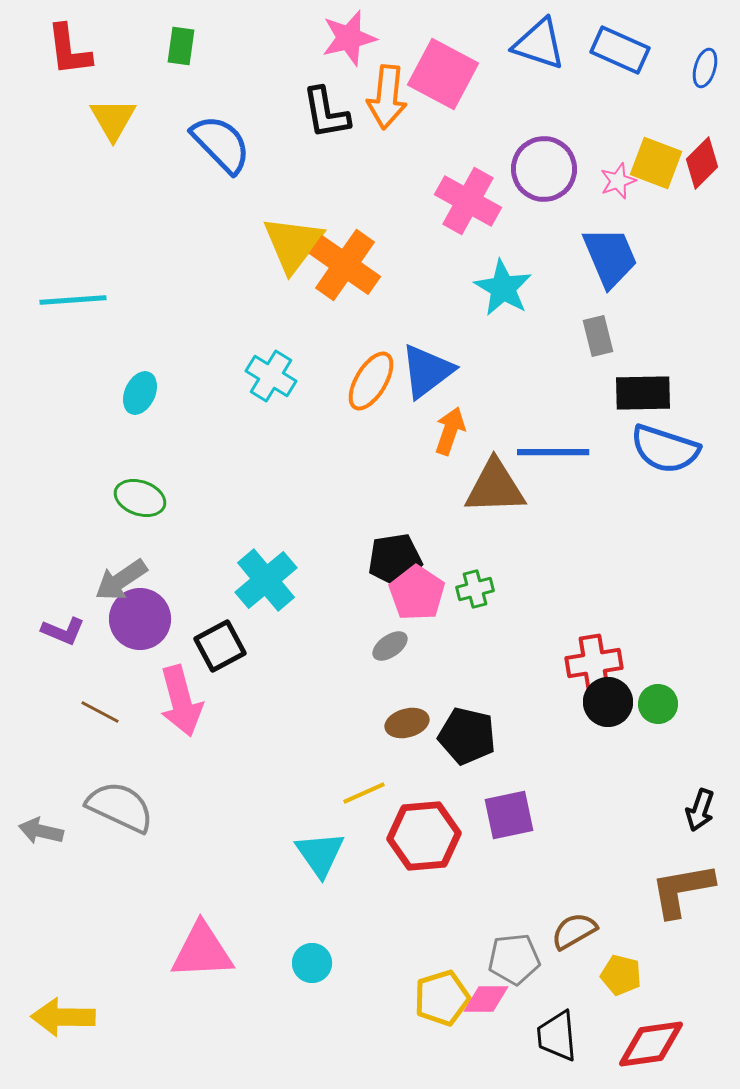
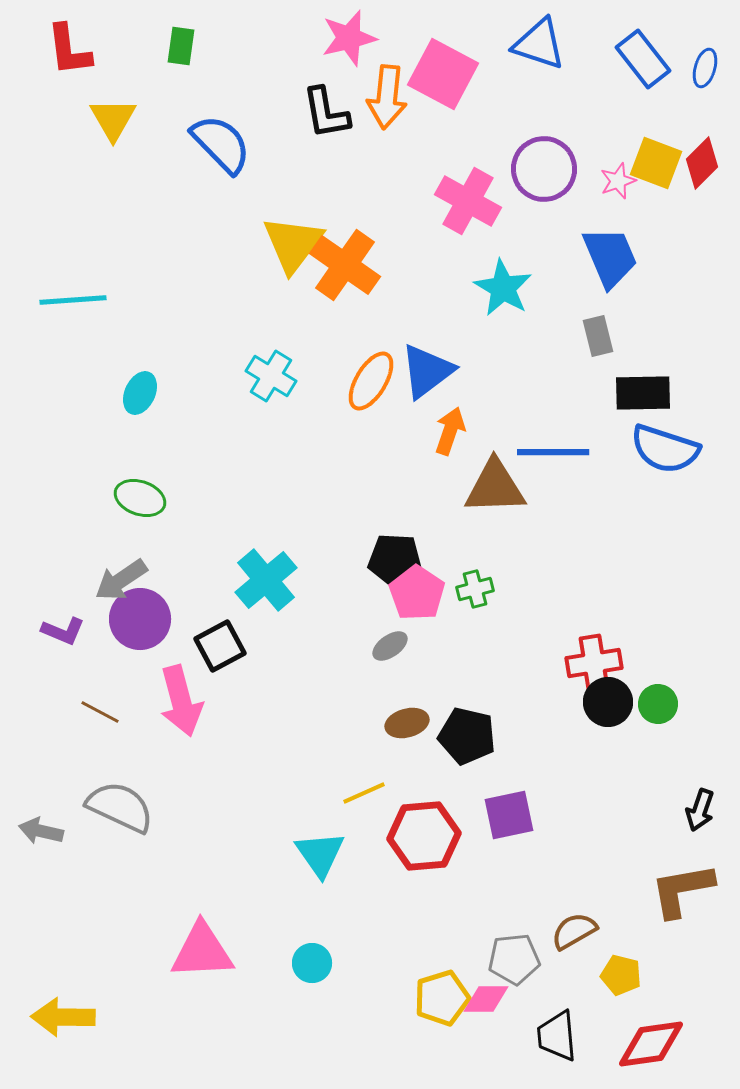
blue rectangle at (620, 50): moved 23 px right, 9 px down; rotated 28 degrees clockwise
black pentagon at (395, 560): rotated 12 degrees clockwise
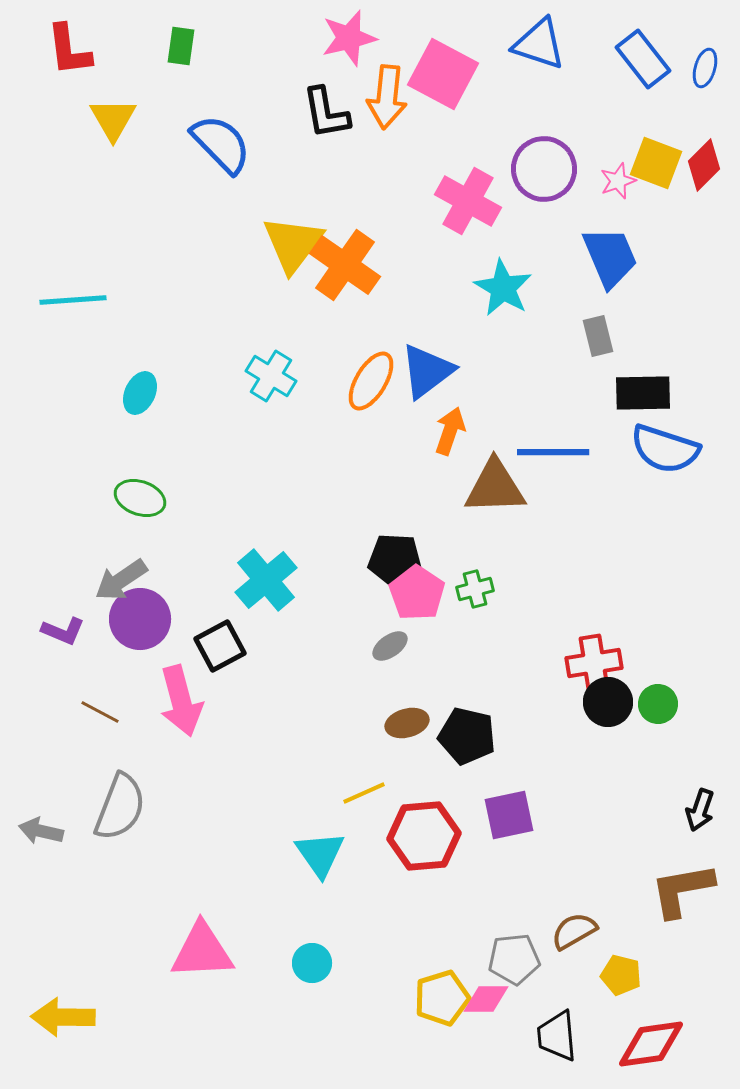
red diamond at (702, 163): moved 2 px right, 2 px down
gray semicircle at (120, 807): rotated 86 degrees clockwise
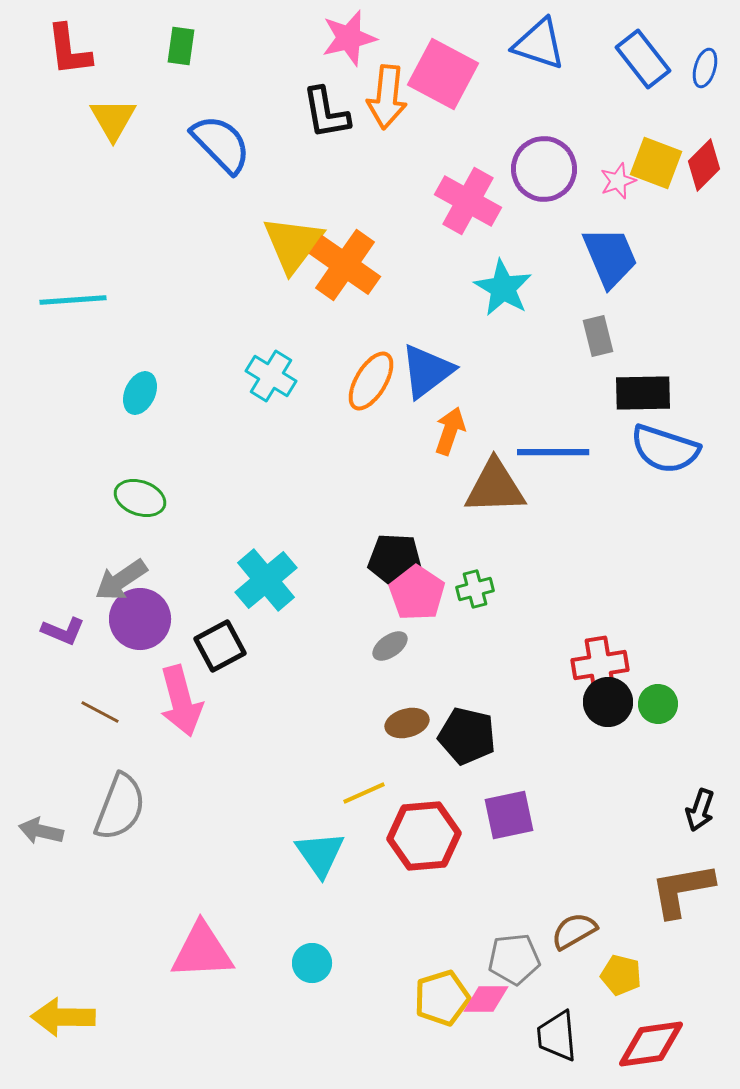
red cross at (594, 663): moved 6 px right, 2 px down
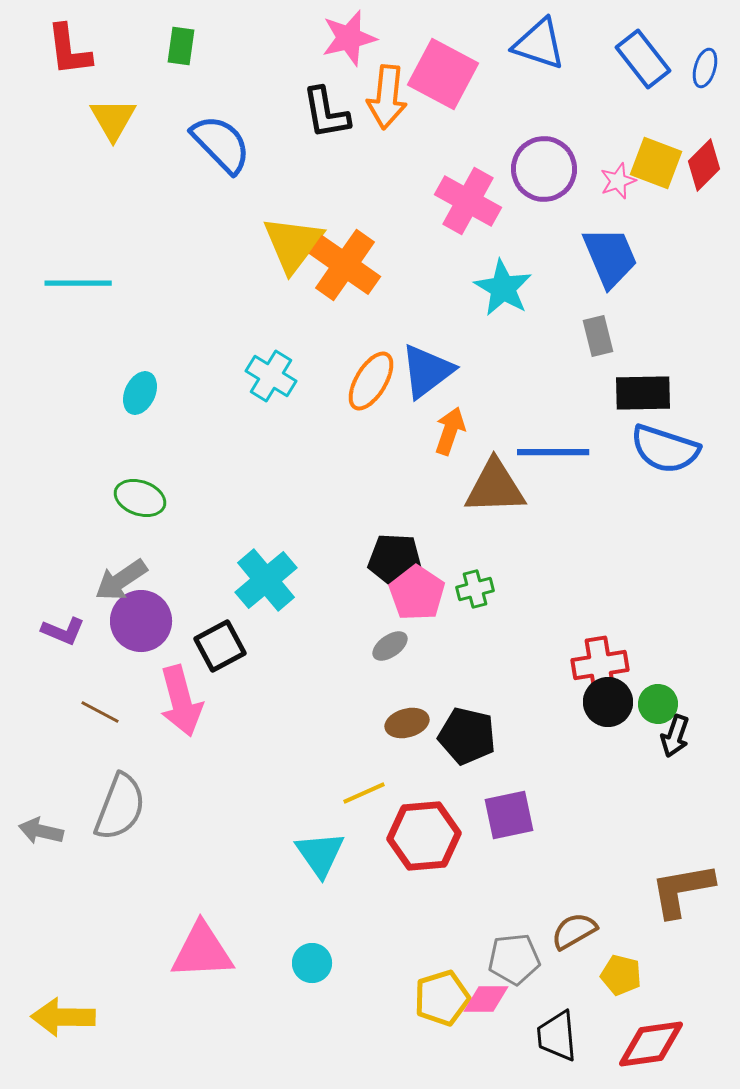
cyan line at (73, 300): moved 5 px right, 17 px up; rotated 4 degrees clockwise
purple circle at (140, 619): moved 1 px right, 2 px down
black arrow at (700, 810): moved 25 px left, 74 px up
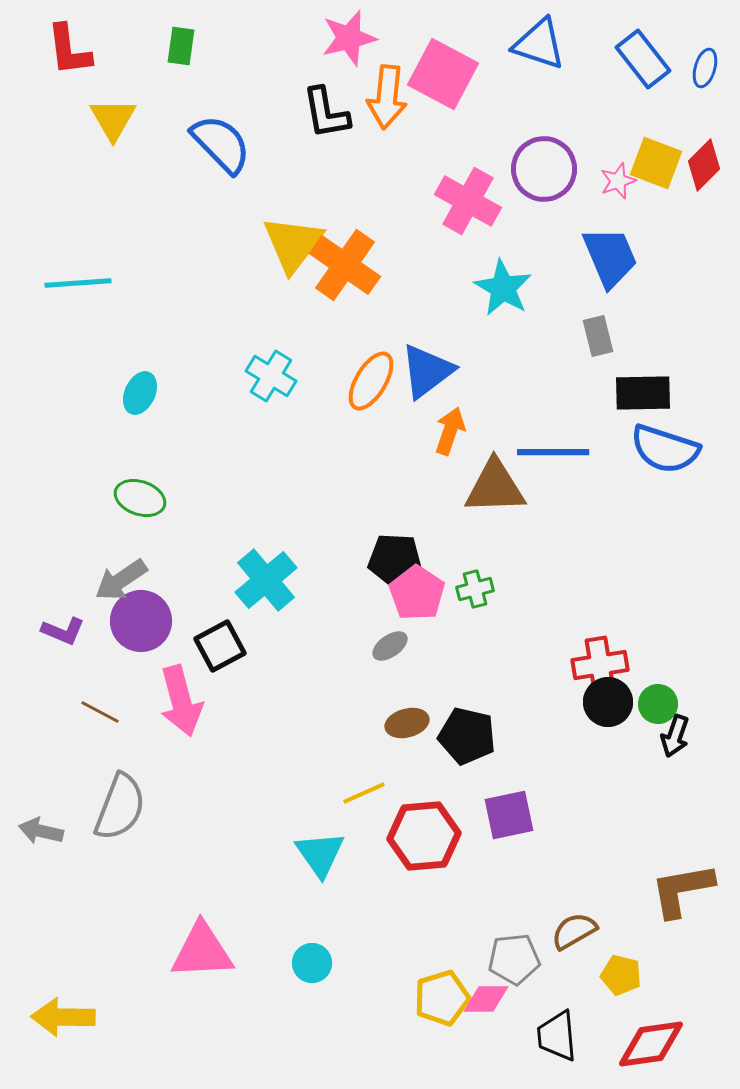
cyan line at (78, 283): rotated 4 degrees counterclockwise
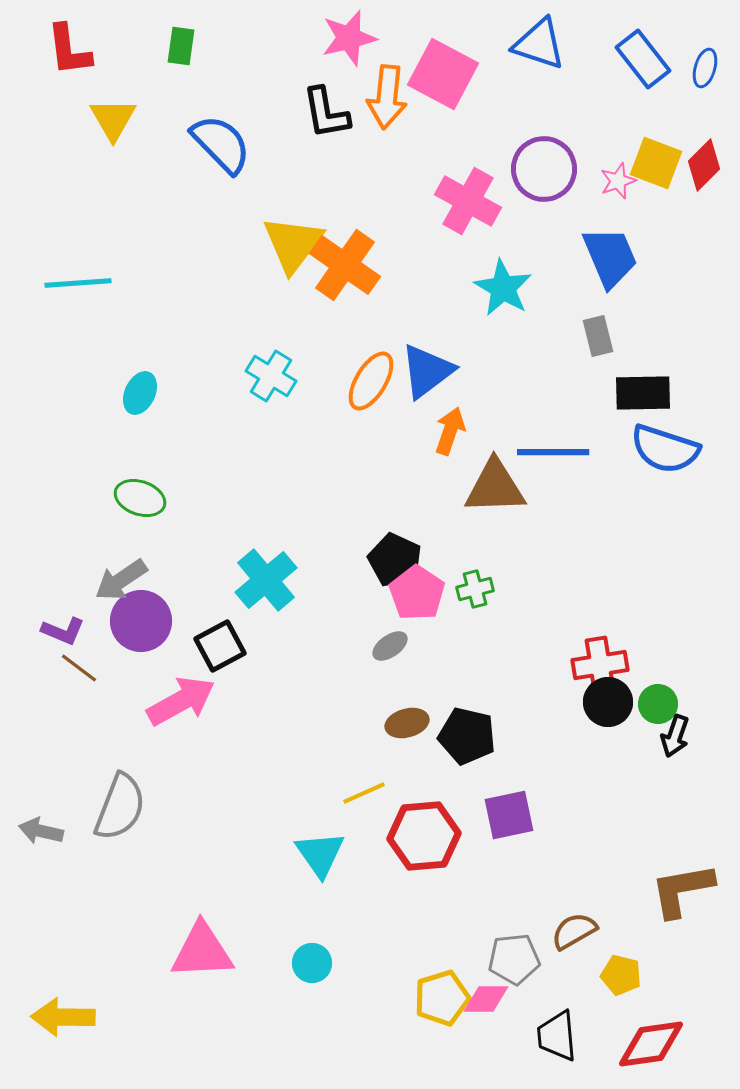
black pentagon at (395, 560): rotated 22 degrees clockwise
pink arrow at (181, 701): rotated 104 degrees counterclockwise
brown line at (100, 712): moved 21 px left, 44 px up; rotated 9 degrees clockwise
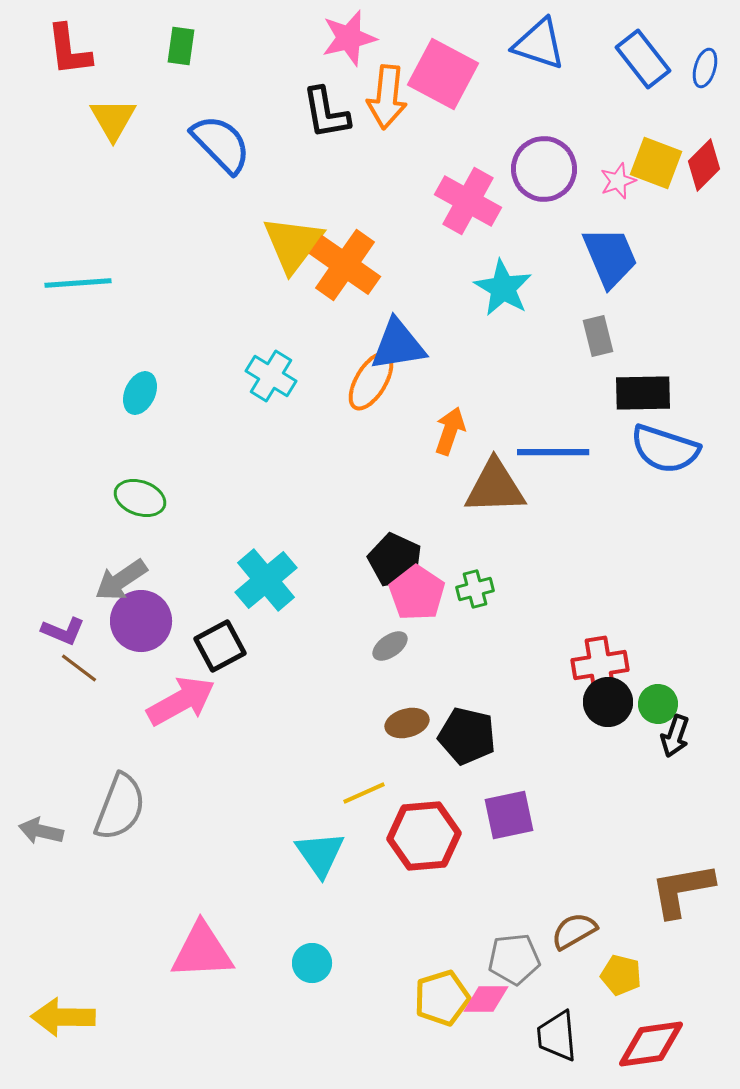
blue triangle at (427, 371): moved 29 px left, 26 px up; rotated 28 degrees clockwise
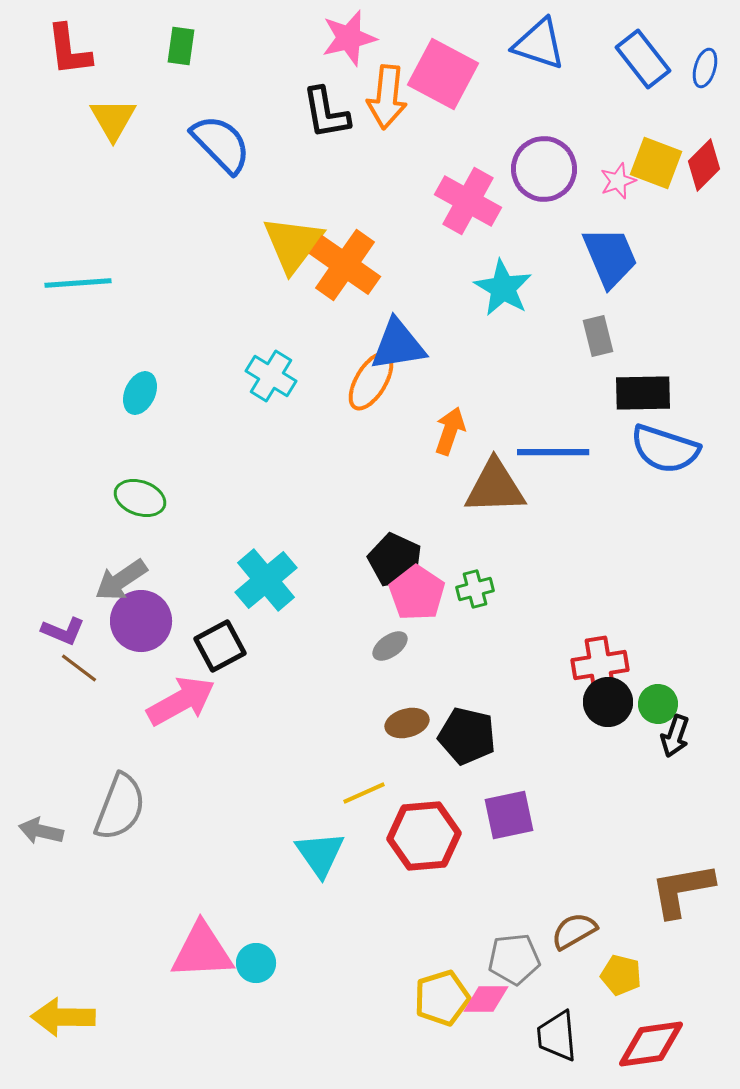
cyan circle at (312, 963): moved 56 px left
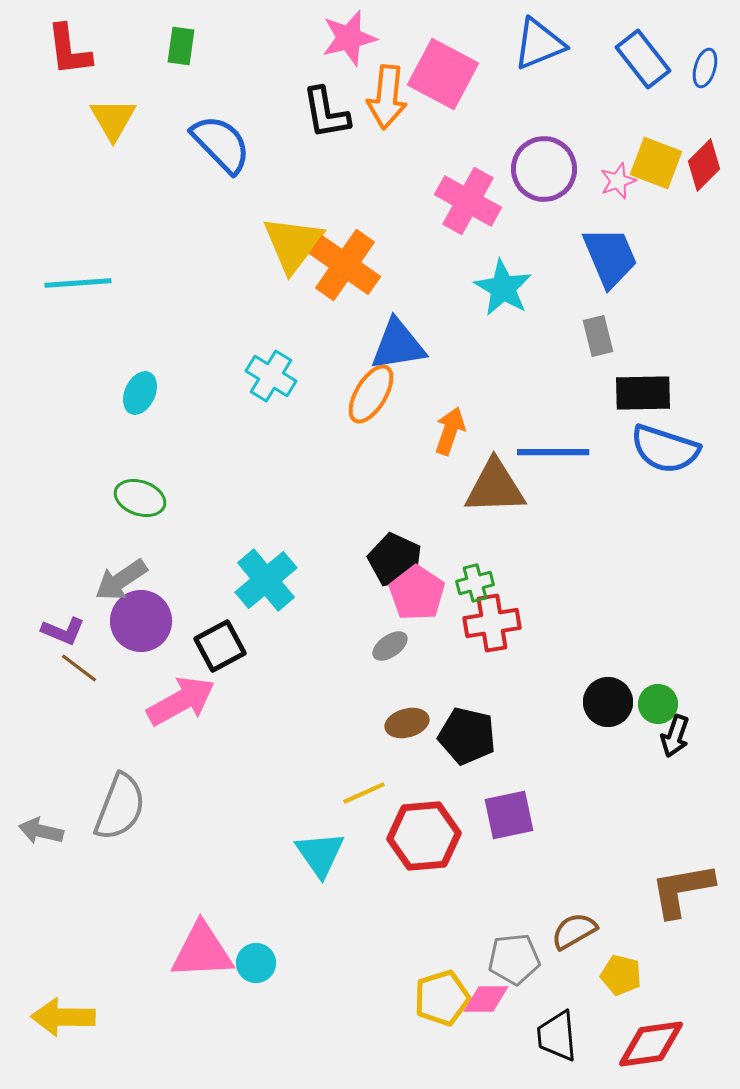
blue triangle at (539, 44): rotated 40 degrees counterclockwise
orange ellipse at (371, 381): moved 13 px down
green cross at (475, 589): moved 6 px up
red cross at (600, 665): moved 108 px left, 42 px up
